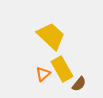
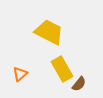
yellow trapezoid: moved 2 px left, 4 px up; rotated 16 degrees counterclockwise
orange triangle: moved 23 px left
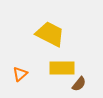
yellow trapezoid: moved 1 px right, 2 px down
yellow rectangle: moved 1 px up; rotated 60 degrees counterclockwise
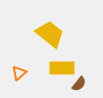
yellow trapezoid: rotated 12 degrees clockwise
orange triangle: moved 1 px left, 1 px up
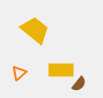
yellow trapezoid: moved 15 px left, 4 px up
yellow rectangle: moved 1 px left, 2 px down
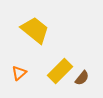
yellow rectangle: moved 1 px left, 1 px down; rotated 45 degrees counterclockwise
brown semicircle: moved 3 px right, 6 px up
